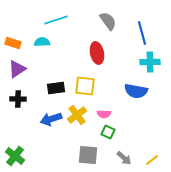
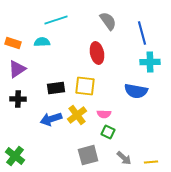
gray square: rotated 20 degrees counterclockwise
yellow line: moved 1 px left, 2 px down; rotated 32 degrees clockwise
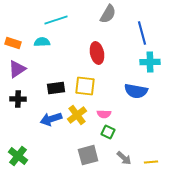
gray semicircle: moved 7 px up; rotated 66 degrees clockwise
green cross: moved 3 px right
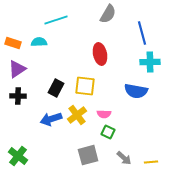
cyan semicircle: moved 3 px left
red ellipse: moved 3 px right, 1 px down
black rectangle: rotated 54 degrees counterclockwise
black cross: moved 3 px up
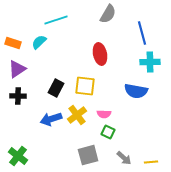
cyan semicircle: rotated 42 degrees counterclockwise
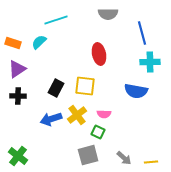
gray semicircle: rotated 60 degrees clockwise
red ellipse: moved 1 px left
green square: moved 10 px left
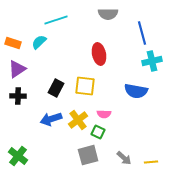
cyan cross: moved 2 px right, 1 px up; rotated 12 degrees counterclockwise
yellow cross: moved 1 px right, 5 px down
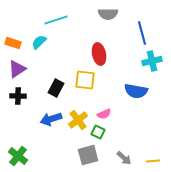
yellow square: moved 6 px up
pink semicircle: rotated 24 degrees counterclockwise
yellow line: moved 2 px right, 1 px up
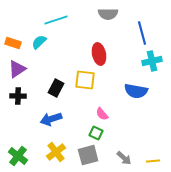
pink semicircle: moved 2 px left; rotated 72 degrees clockwise
yellow cross: moved 22 px left, 32 px down
green square: moved 2 px left, 1 px down
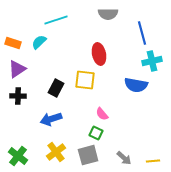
blue semicircle: moved 6 px up
